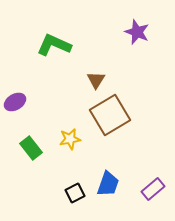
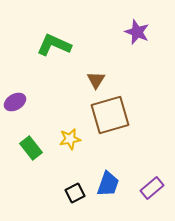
brown square: rotated 15 degrees clockwise
purple rectangle: moved 1 px left, 1 px up
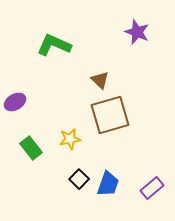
brown triangle: moved 4 px right; rotated 18 degrees counterclockwise
black square: moved 4 px right, 14 px up; rotated 18 degrees counterclockwise
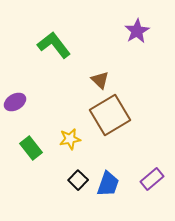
purple star: moved 1 px up; rotated 20 degrees clockwise
green L-shape: rotated 28 degrees clockwise
brown square: rotated 15 degrees counterclockwise
black square: moved 1 px left, 1 px down
purple rectangle: moved 9 px up
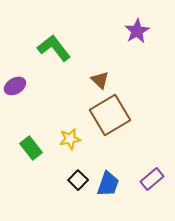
green L-shape: moved 3 px down
purple ellipse: moved 16 px up
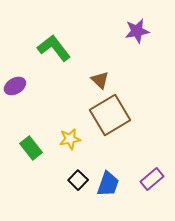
purple star: rotated 20 degrees clockwise
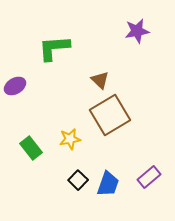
green L-shape: rotated 56 degrees counterclockwise
purple rectangle: moved 3 px left, 2 px up
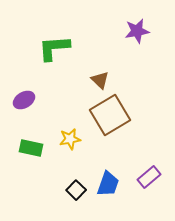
purple ellipse: moved 9 px right, 14 px down
green rectangle: rotated 40 degrees counterclockwise
black square: moved 2 px left, 10 px down
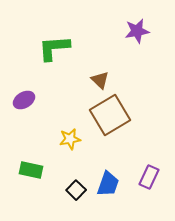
green rectangle: moved 22 px down
purple rectangle: rotated 25 degrees counterclockwise
